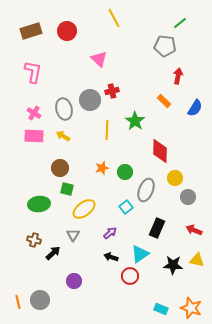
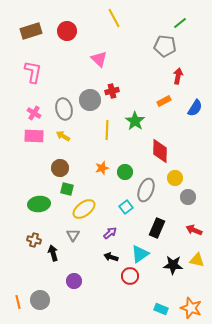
orange rectangle at (164, 101): rotated 72 degrees counterclockwise
black arrow at (53, 253): rotated 63 degrees counterclockwise
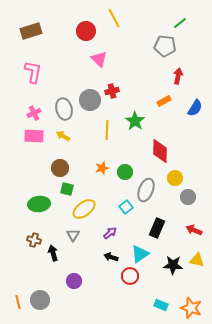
red circle at (67, 31): moved 19 px right
pink cross at (34, 113): rotated 32 degrees clockwise
cyan rectangle at (161, 309): moved 4 px up
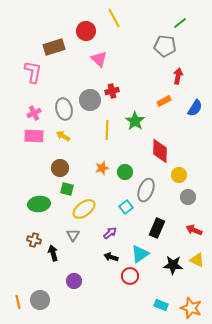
brown rectangle at (31, 31): moved 23 px right, 16 px down
yellow circle at (175, 178): moved 4 px right, 3 px up
yellow triangle at (197, 260): rotated 14 degrees clockwise
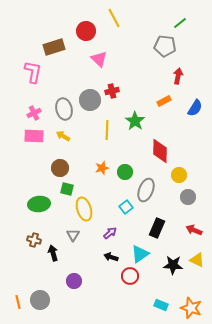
yellow ellipse at (84, 209): rotated 70 degrees counterclockwise
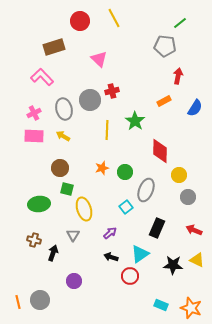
red circle at (86, 31): moved 6 px left, 10 px up
pink L-shape at (33, 72): moved 9 px right, 5 px down; rotated 55 degrees counterclockwise
black arrow at (53, 253): rotated 35 degrees clockwise
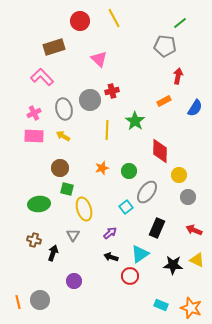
green circle at (125, 172): moved 4 px right, 1 px up
gray ellipse at (146, 190): moved 1 px right, 2 px down; rotated 15 degrees clockwise
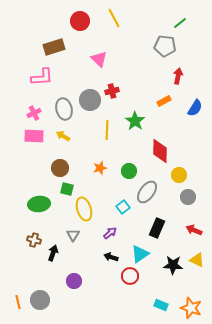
pink L-shape at (42, 77): rotated 130 degrees clockwise
orange star at (102, 168): moved 2 px left
cyan square at (126, 207): moved 3 px left
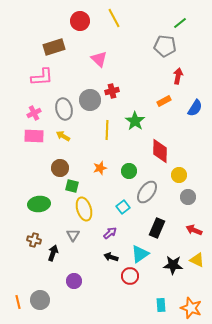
green square at (67, 189): moved 5 px right, 3 px up
cyan rectangle at (161, 305): rotated 64 degrees clockwise
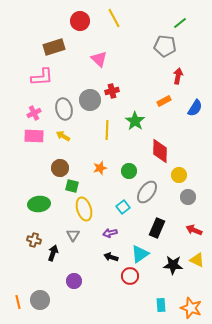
purple arrow at (110, 233): rotated 152 degrees counterclockwise
